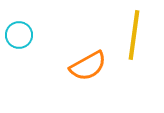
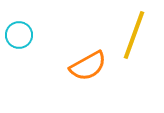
yellow line: rotated 12 degrees clockwise
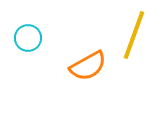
cyan circle: moved 9 px right, 3 px down
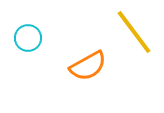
yellow line: moved 3 px up; rotated 57 degrees counterclockwise
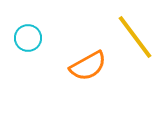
yellow line: moved 1 px right, 5 px down
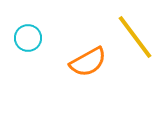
orange semicircle: moved 4 px up
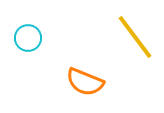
orange semicircle: moved 3 px left, 20 px down; rotated 51 degrees clockwise
